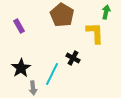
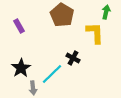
cyan line: rotated 20 degrees clockwise
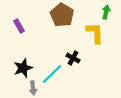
black star: moved 2 px right; rotated 12 degrees clockwise
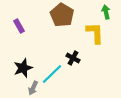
green arrow: rotated 24 degrees counterclockwise
gray arrow: rotated 32 degrees clockwise
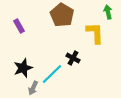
green arrow: moved 2 px right
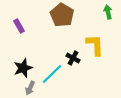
yellow L-shape: moved 12 px down
gray arrow: moved 3 px left
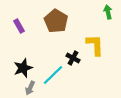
brown pentagon: moved 6 px left, 6 px down
cyan line: moved 1 px right, 1 px down
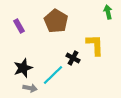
gray arrow: rotated 104 degrees counterclockwise
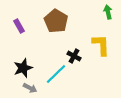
yellow L-shape: moved 6 px right
black cross: moved 1 px right, 2 px up
cyan line: moved 3 px right, 1 px up
gray arrow: rotated 16 degrees clockwise
